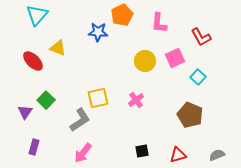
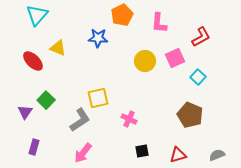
blue star: moved 6 px down
red L-shape: rotated 90 degrees counterclockwise
pink cross: moved 7 px left, 19 px down; rotated 28 degrees counterclockwise
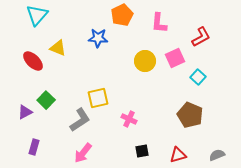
purple triangle: rotated 28 degrees clockwise
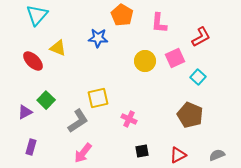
orange pentagon: rotated 15 degrees counterclockwise
gray L-shape: moved 2 px left, 1 px down
purple rectangle: moved 3 px left
red triangle: rotated 12 degrees counterclockwise
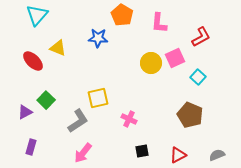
yellow circle: moved 6 px right, 2 px down
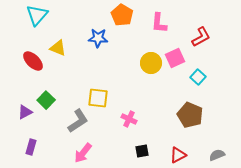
yellow square: rotated 20 degrees clockwise
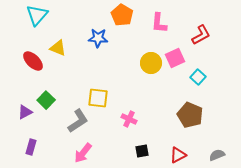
red L-shape: moved 2 px up
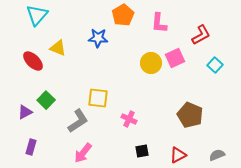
orange pentagon: moved 1 px right; rotated 10 degrees clockwise
cyan square: moved 17 px right, 12 px up
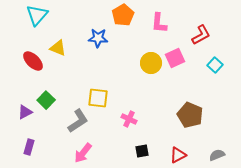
purple rectangle: moved 2 px left
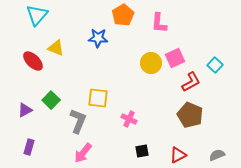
red L-shape: moved 10 px left, 47 px down
yellow triangle: moved 2 px left
green square: moved 5 px right
purple triangle: moved 2 px up
gray L-shape: rotated 35 degrees counterclockwise
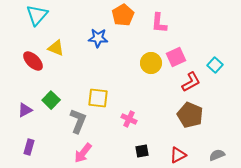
pink square: moved 1 px right, 1 px up
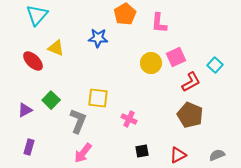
orange pentagon: moved 2 px right, 1 px up
